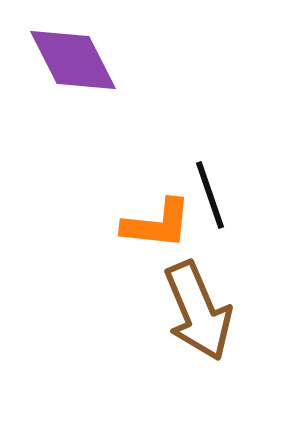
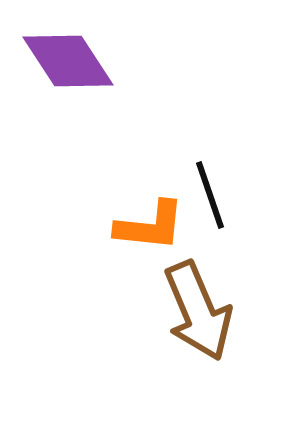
purple diamond: moved 5 px left, 1 px down; rotated 6 degrees counterclockwise
orange L-shape: moved 7 px left, 2 px down
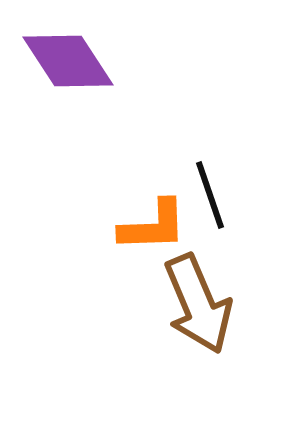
orange L-shape: moved 3 px right; rotated 8 degrees counterclockwise
brown arrow: moved 7 px up
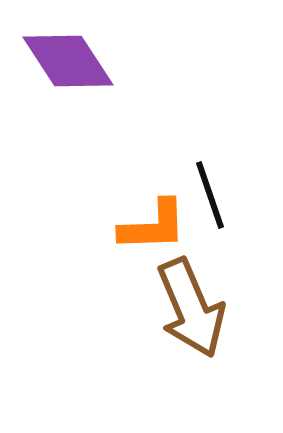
brown arrow: moved 7 px left, 4 px down
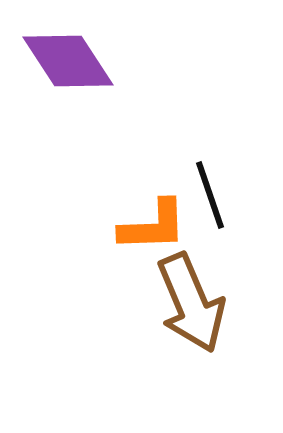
brown arrow: moved 5 px up
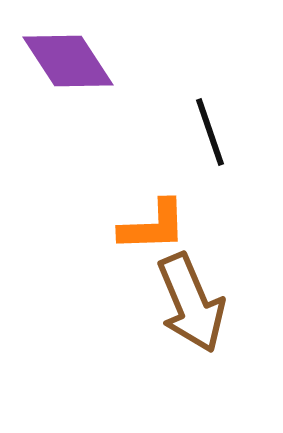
black line: moved 63 px up
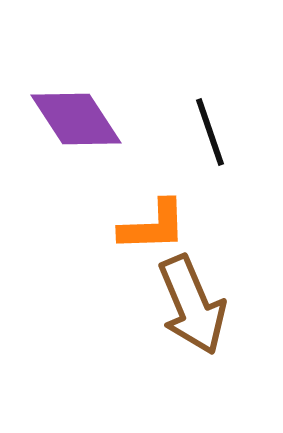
purple diamond: moved 8 px right, 58 px down
brown arrow: moved 1 px right, 2 px down
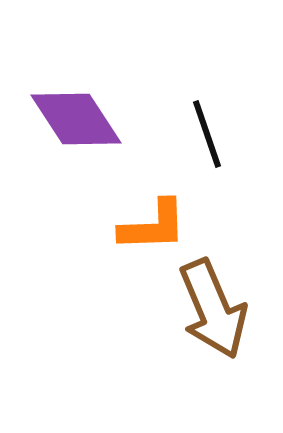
black line: moved 3 px left, 2 px down
brown arrow: moved 21 px right, 4 px down
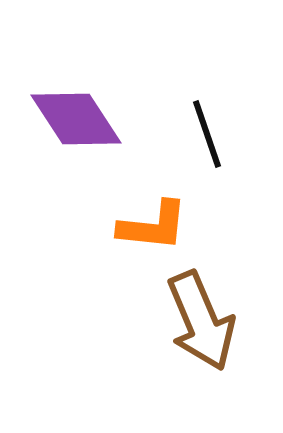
orange L-shape: rotated 8 degrees clockwise
brown arrow: moved 12 px left, 12 px down
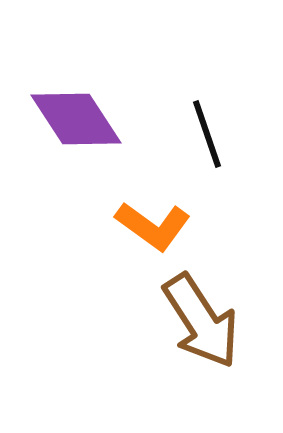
orange L-shape: rotated 30 degrees clockwise
brown arrow: rotated 10 degrees counterclockwise
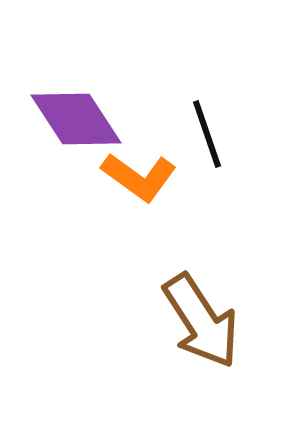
orange L-shape: moved 14 px left, 49 px up
